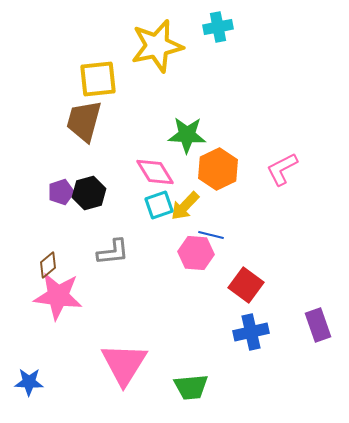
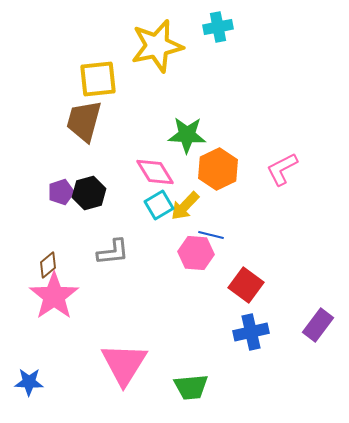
cyan square: rotated 12 degrees counterclockwise
pink star: moved 4 px left; rotated 30 degrees clockwise
purple rectangle: rotated 56 degrees clockwise
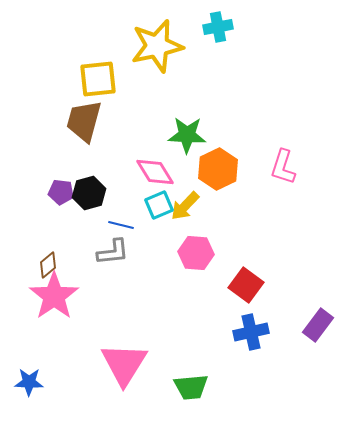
pink L-shape: moved 1 px right, 2 px up; rotated 45 degrees counterclockwise
purple pentagon: rotated 25 degrees clockwise
cyan square: rotated 8 degrees clockwise
blue line: moved 90 px left, 10 px up
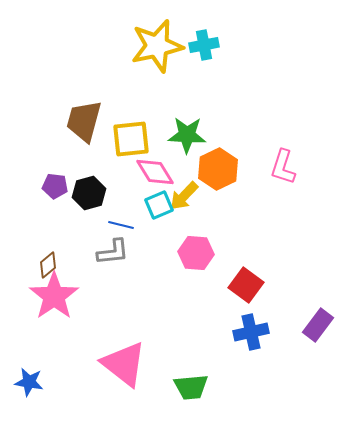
cyan cross: moved 14 px left, 18 px down
yellow square: moved 33 px right, 60 px down
purple pentagon: moved 6 px left, 6 px up
yellow arrow: moved 1 px left, 10 px up
pink triangle: rotated 24 degrees counterclockwise
blue star: rotated 8 degrees clockwise
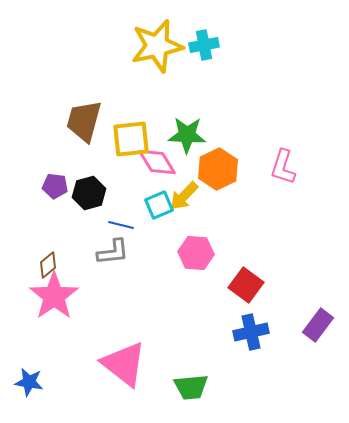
pink diamond: moved 2 px right, 10 px up
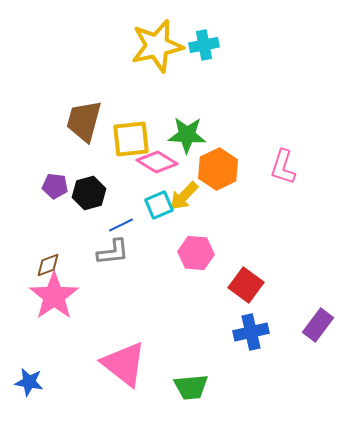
pink diamond: rotated 27 degrees counterclockwise
blue line: rotated 40 degrees counterclockwise
brown diamond: rotated 20 degrees clockwise
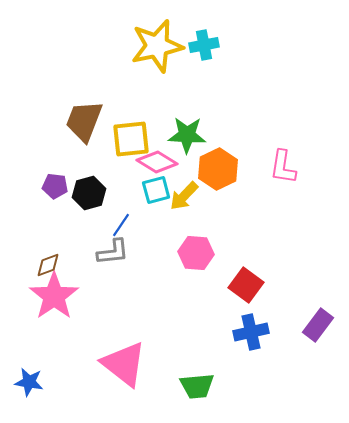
brown trapezoid: rotated 6 degrees clockwise
pink L-shape: rotated 9 degrees counterclockwise
cyan square: moved 3 px left, 15 px up; rotated 8 degrees clockwise
blue line: rotated 30 degrees counterclockwise
green trapezoid: moved 6 px right, 1 px up
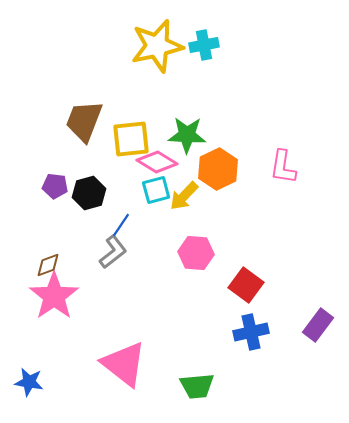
gray L-shape: rotated 32 degrees counterclockwise
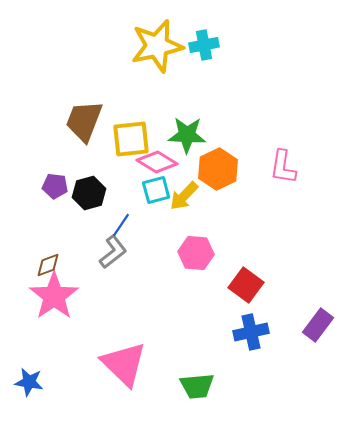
pink triangle: rotated 6 degrees clockwise
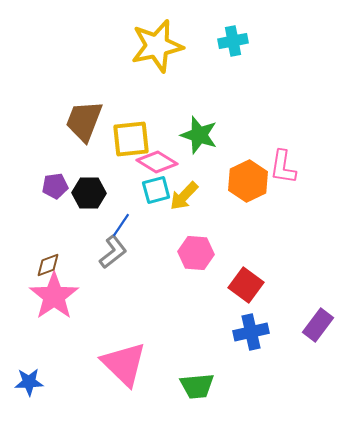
cyan cross: moved 29 px right, 4 px up
green star: moved 12 px right; rotated 15 degrees clockwise
orange hexagon: moved 30 px right, 12 px down
purple pentagon: rotated 15 degrees counterclockwise
black hexagon: rotated 16 degrees clockwise
blue star: rotated 12 degrees counterclockwise
